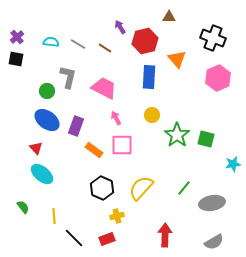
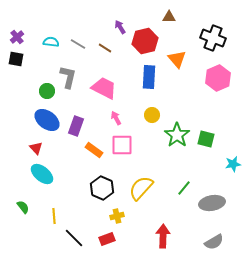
red arrow: moved 2 px left, 1 px down
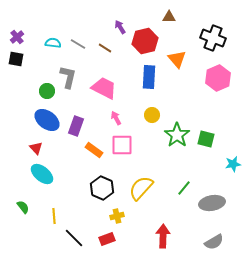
cyan semicircle: moved 2 px right, 1 px down
